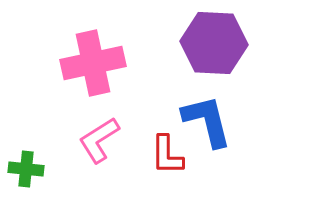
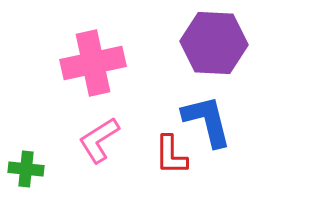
red L-shape: moved 4 px right
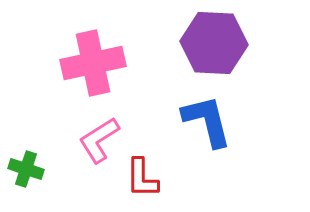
red L-shape: moved 29 px left, 23 px down
green cross: rotated 12 degrees clockwise
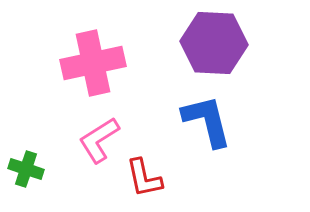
red L-shape: moved 2 px right; rotated 12 degrees counterclockwise
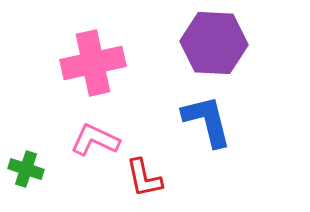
pink L-shape: moved 4 px left; rotated 57 degrees clockwise
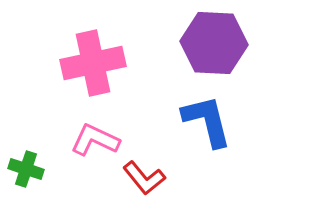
red L-shape: rotated 27 degrees counterclockwise
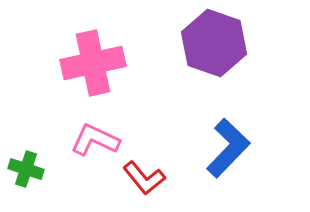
purple hexagon: rotated 16 degrees clockwise
blue L-shape: moved 21 px right, 27 px down; rotated 58 degrees clockwise
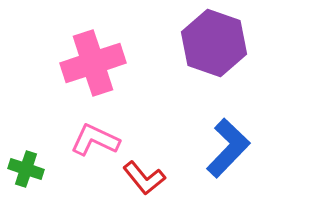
pink cross: rotated 6 degrees counterclockwise
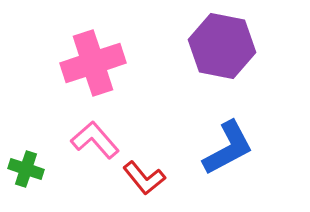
purple hexagon: moved 8 px right, 3 px down; rotated 8 degrees counterclockwise
pink L-shape: rotated 24 degrees clockwise
blue L-shape: rotated 18 degrees clockwise
